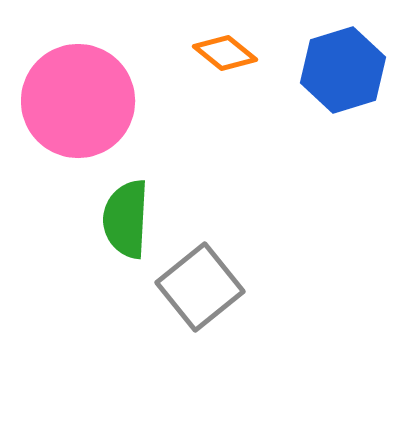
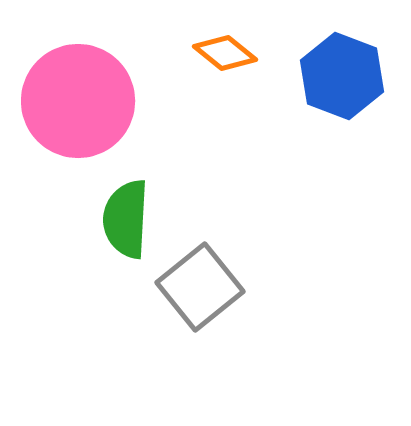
blue hexagon: moved 1 px left, 6 px down; rotated 22 degrees counterclockwise
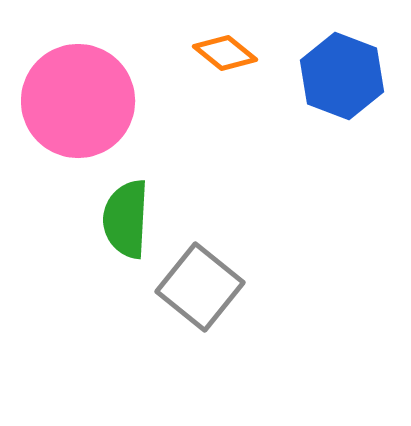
gray square: rotated 12 degrees counterclockwise
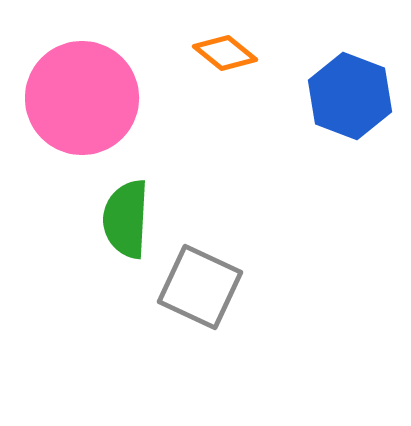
blue hexagon: moved 8 px right, 20 px down
pink circle: moved 4 px right, 3 px up
gray square: rotated 14 degrees counterclockwise
